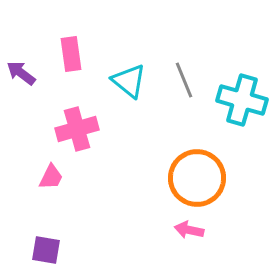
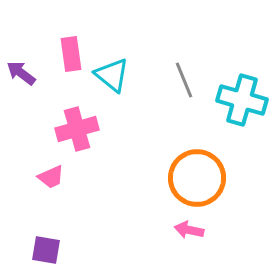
cyan triangle: moved 17 px left, 6 px up
pink trapezoid: rotated 40 degrees clockwise
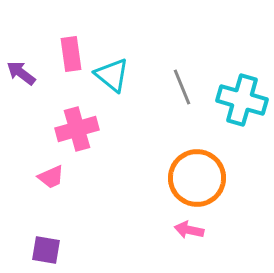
gray line: moved 2 px left, 7 px down
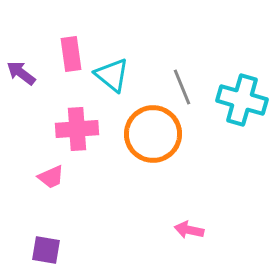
pink cross: rotated 12 degrees clockwise
orange circle: moved 44 px left, 44 px up
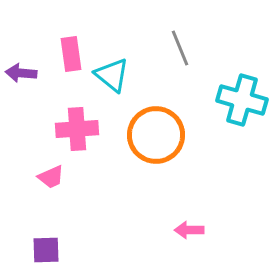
purple arrow: rotated 32 degrees counterclockwise
gray line: moved 2 px left, 39 px up
orange circle: moved 3 px right, 1 px down
pink arrow: rotated 12 degrees counterclockwise
purple square: rotated 12 degrees counterclockwise
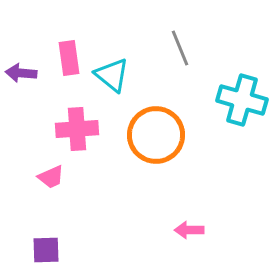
pink rectangle: moved 2 px left, 4 px down
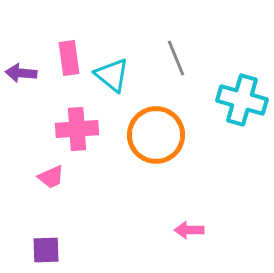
gray line: moved 4 px left, 10 px down
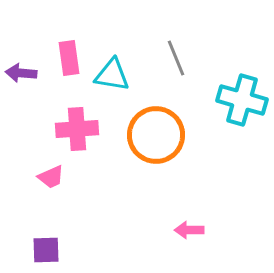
cyan triangle: rotated 30 degrees counterclockwise
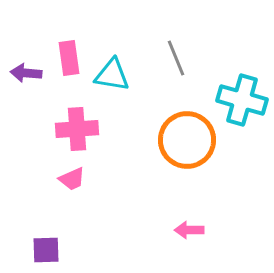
purple arrow: moved 5 px right
orange circle: moved 31 px right, 5 px down
pink trapezoid: moved 21 px right, 2 px down
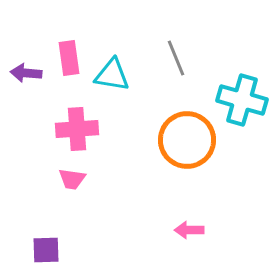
pink trapezoid: rotated 32 degrees clockwise
